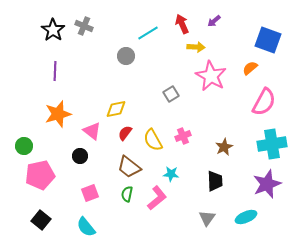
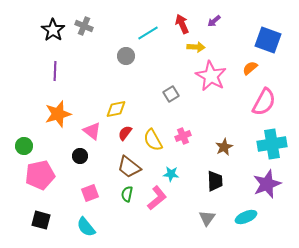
black square: rotated 24 degrees counterclockwise
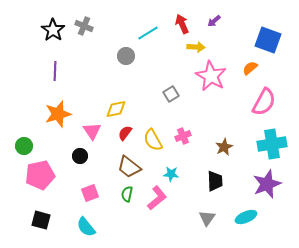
pink triangle: rotated 18 degrees clockwise
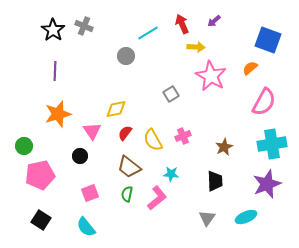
black square: rotated 18 degrees clockwise
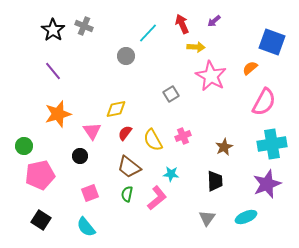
cyan line: rotated 15 degrees counterclockwise
blue square: moved 4 px right, 2 px down
purple line: moved 2 px left; rotated 42 degrees counterclockwise
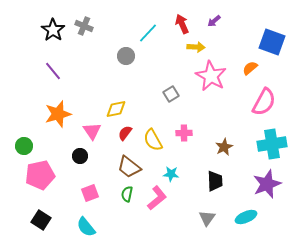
pink cross: moved 1 px right, 3 px up; rotated 21 degrees clockwise
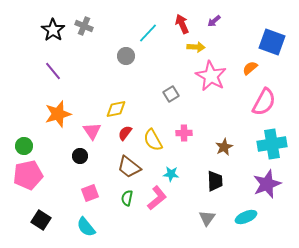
pink pentagon: moved 12 px left
green semicircle: moved 4 px down
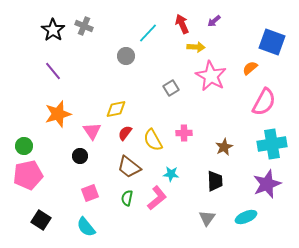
gray square: moved 6 px up
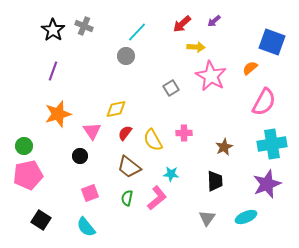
red arrow: rotated 108 degrees counterclockwise
cyan line: moved 11 px left, 1 px up
purple line: rotated 60 degrees clockwise
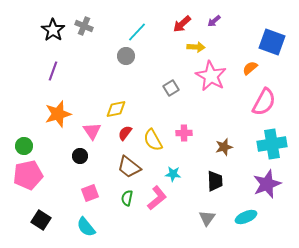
brown star: rotated 12 degrees clockwise
cyan star: moved 2 px right
